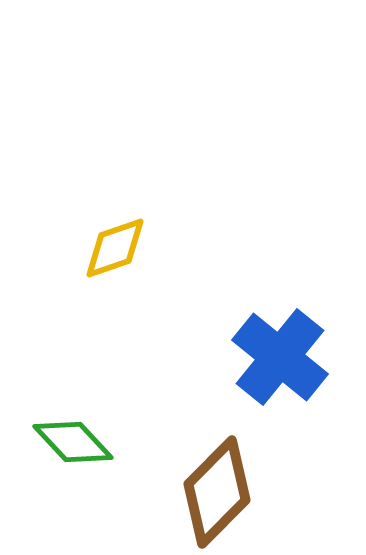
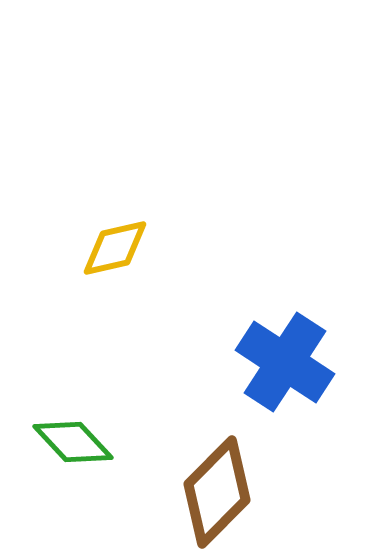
yellow diamond: rotated 6 degrees clockwise
blue cross: moved 5 px right, 5 px down; rotated 6 degrees counterclockwise
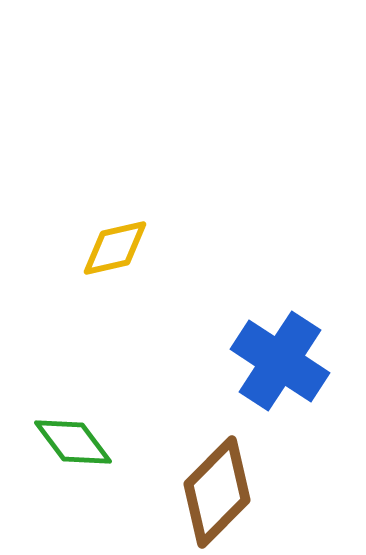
blue cross: moved 5 px left, 1 px up
green diamond: rotated 6 degrees clockwise
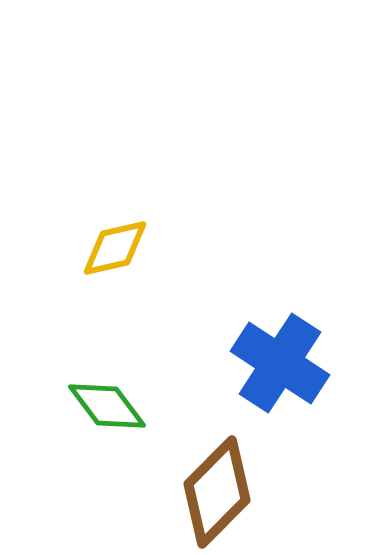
blue cross: moved 2 px down
green diamond: moved 34 px right, 36 px up
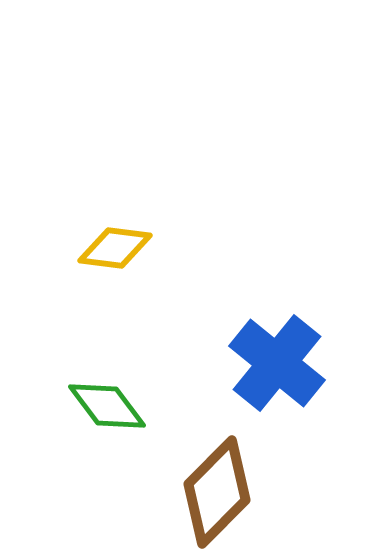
yellow diamond: rotated 20 degrees clockwise
blue cross: moved 3 px left; rotated 6 degrees clockwise
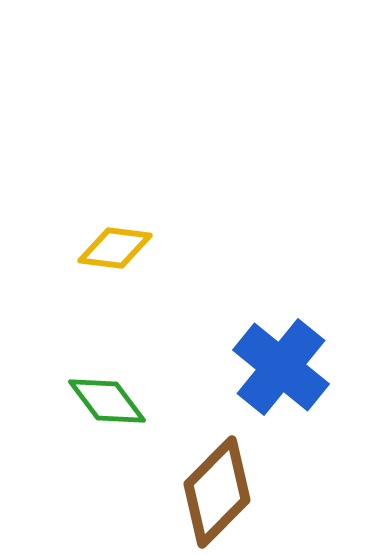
blue cross: moved 4 px right, 4 px down
green diamond: moved 5 px up
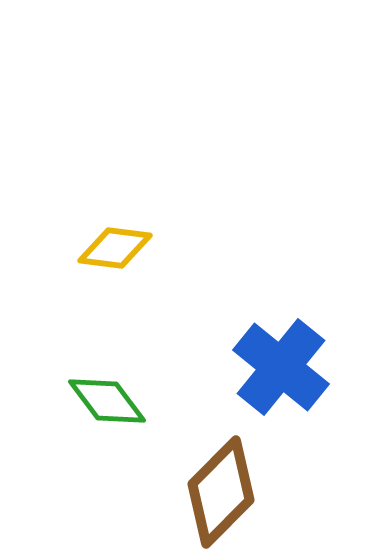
brown diamond: moved 4 px right
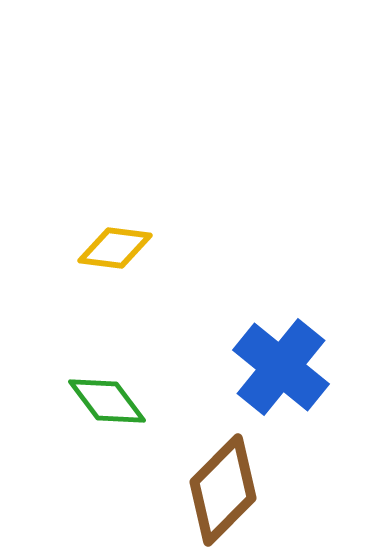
brown diamond: moved 2 px right, 2 px up
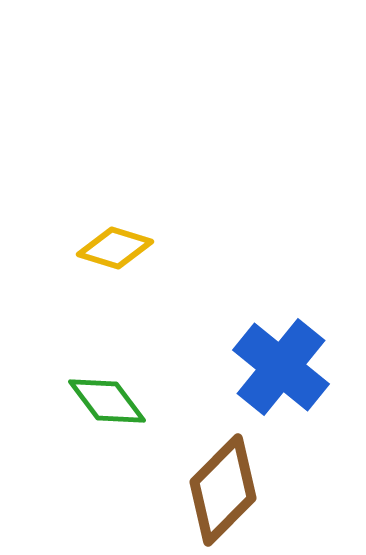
yellow diamond: rotated 10 degrees clockwise
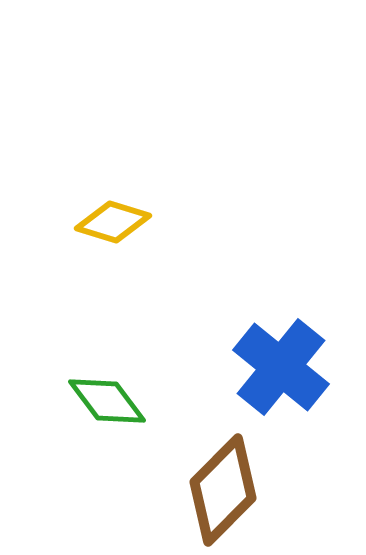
yellow diamond: moved 2 px left, 26 px up
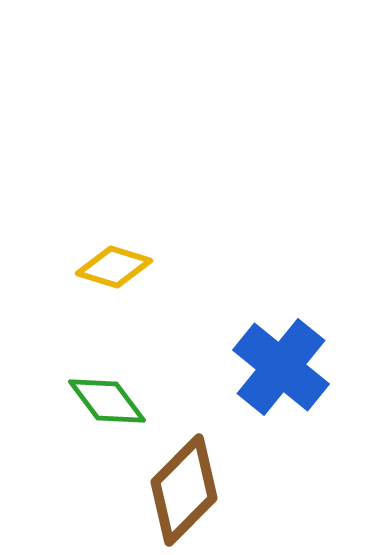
yellow diamond: moved 1 px right, 45 px down
brown diamond: moved 39 px left
